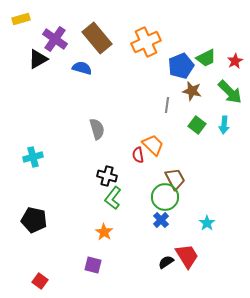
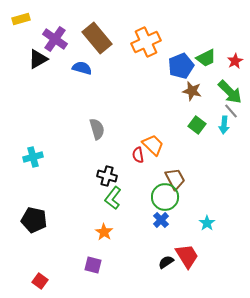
gray line: moved 64 px right, 6 px down; rotated 49 degrees counterclockwise
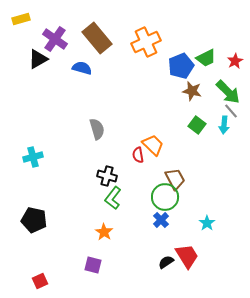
green arrow: moved 2 px left
red square: rotated 28 degrees clockwise
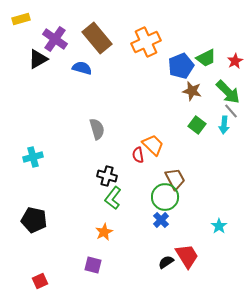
cyan star: moved 12 px right, 3 px down
orange star: rotated 12 degrees clockwise
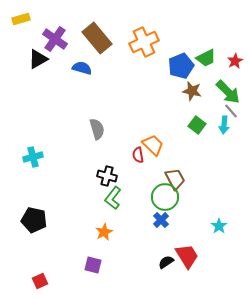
orange cross: moved 2 px left
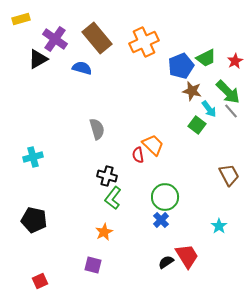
cyan arrow: moved 15 px left, 16 px up; rotated 42 degrees counterclockwise
brown trapezoid: moved 54 px right, 4 px up
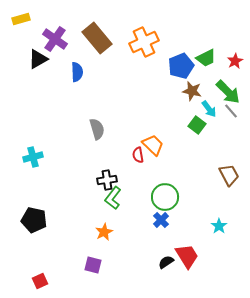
blue semicircle: moved 5 px left, 4 px down; rotated 72 degrees clockwise
black cross: moved 4 px down; rotated 24 degrees counterclockwise
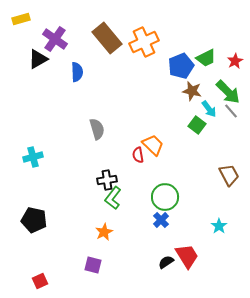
brown rectangle: moved 10 px right
